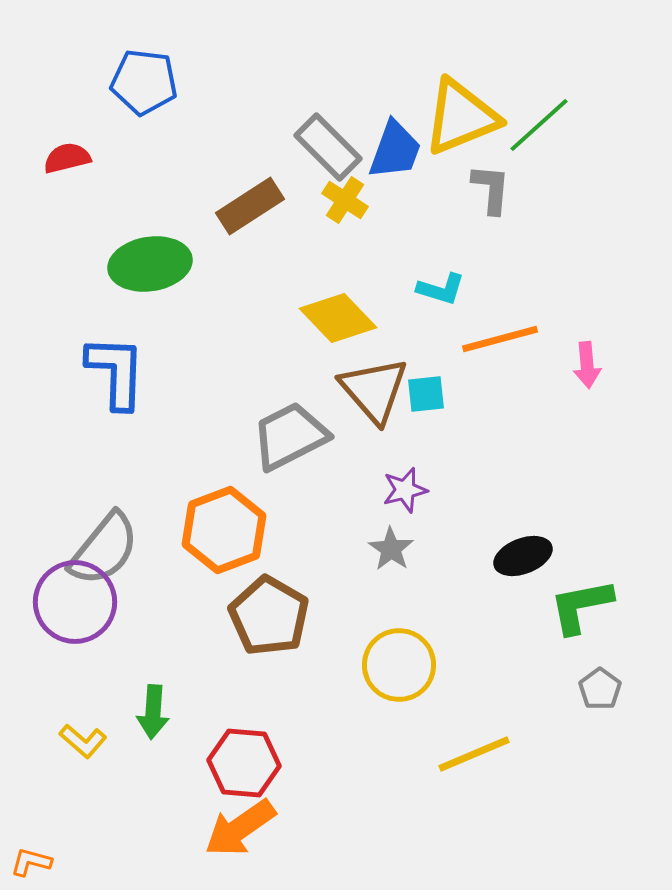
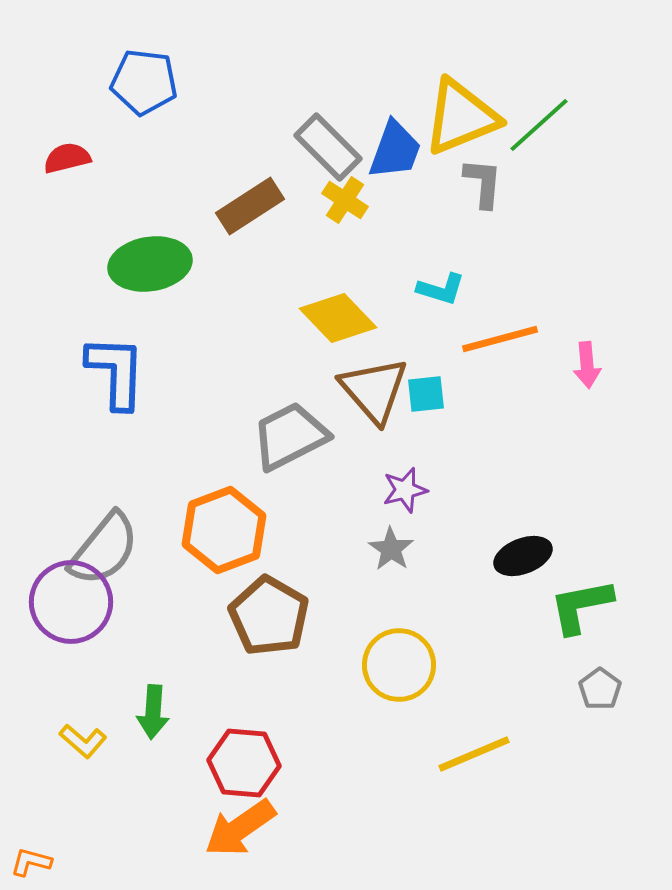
gray L-shape: moved 8 px left, 6 px up
purple circle: moved 4 px left
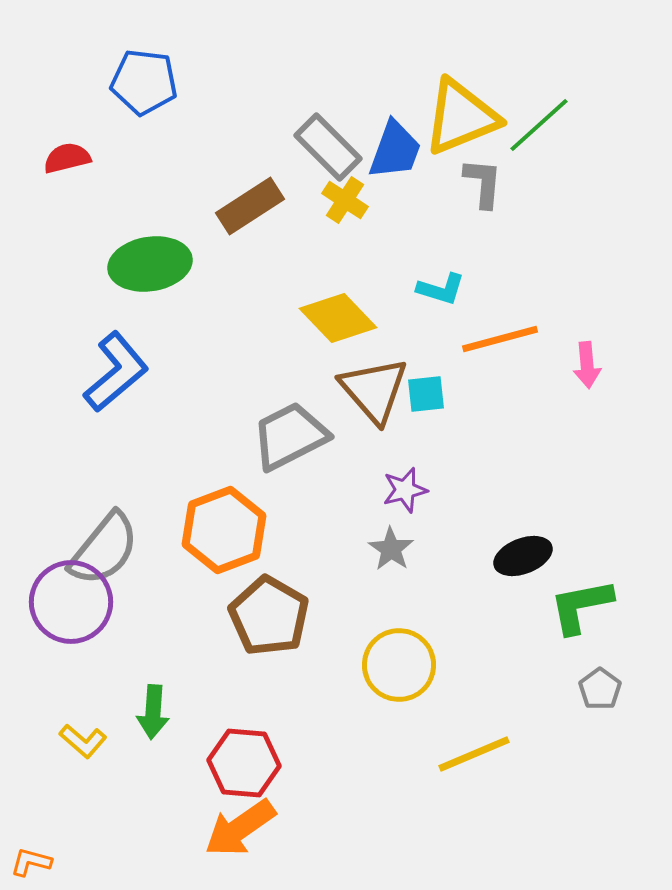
blue L-shape: rotated 48 degrees clockwise
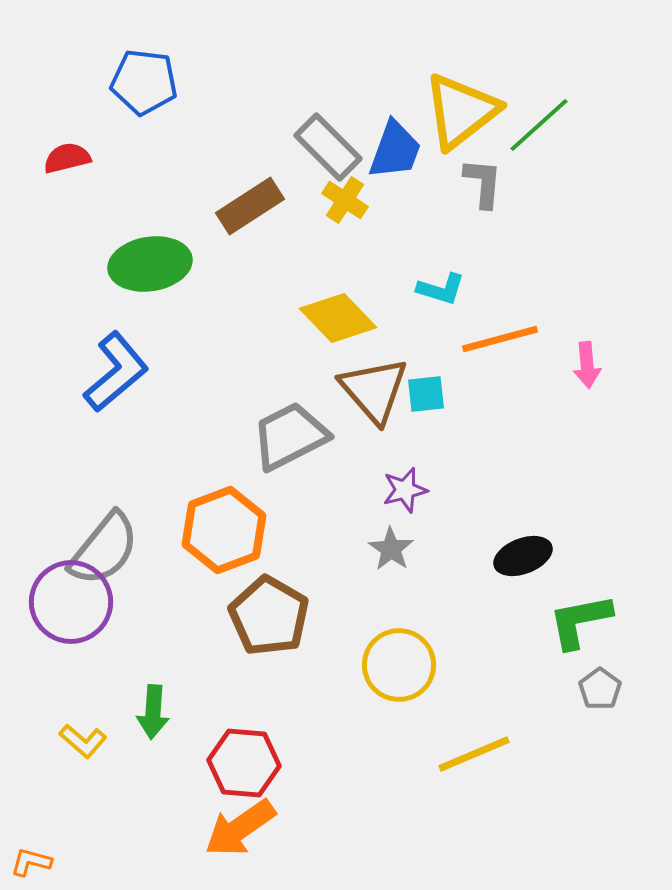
yellow triangle: moved 6 px up; rotated 16 degrees counterclockwise
green L-shape: moved 1 px left, 15 px down
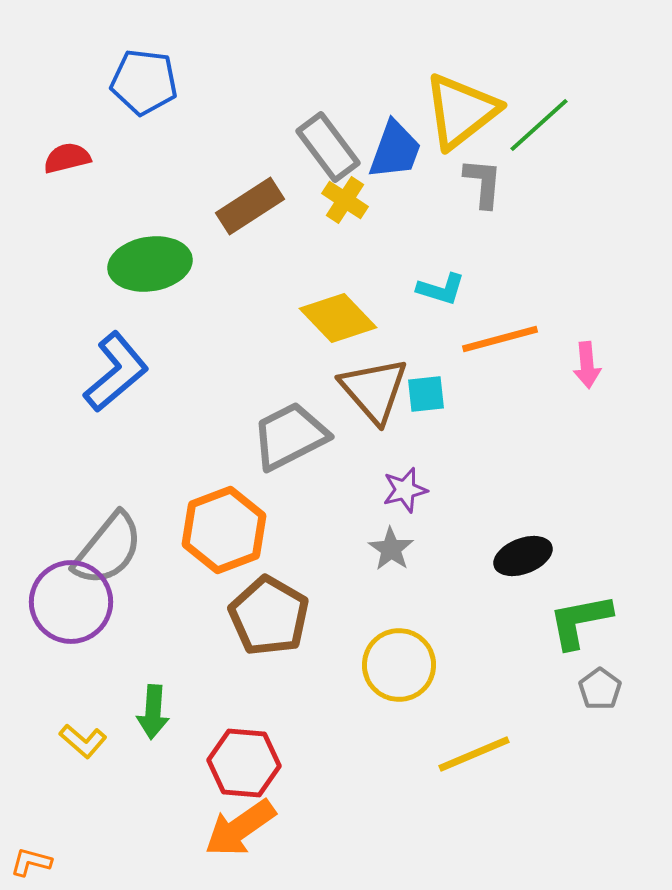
gray rectangle: rotated 8 degrees clockwise
gray semicircle: moved 4 px right
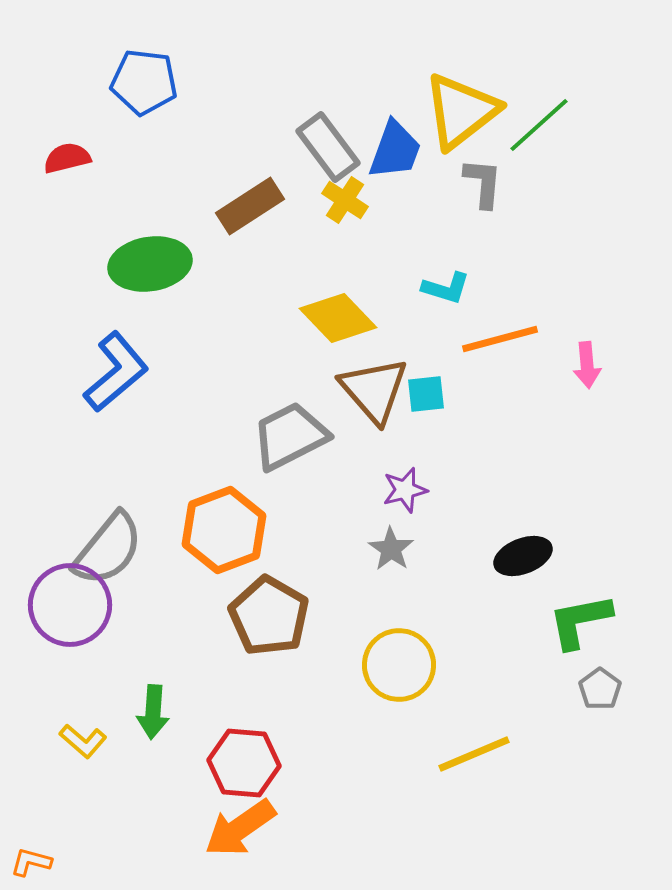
cyan L-shape: moved 5 px right, 1 px up
purple circle: moved 1 px left, 3 px down
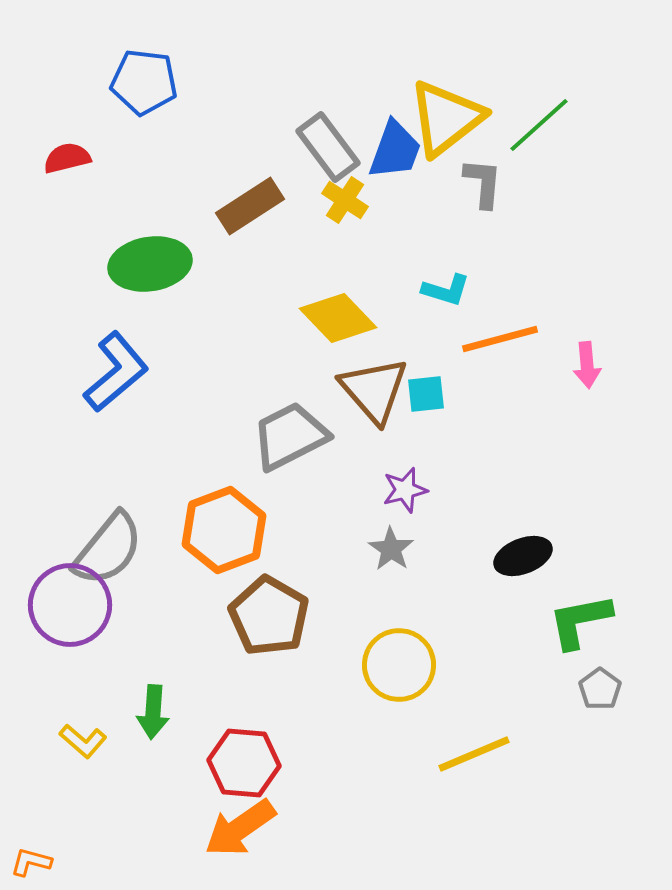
yellow triangle: moved 15 px left, 7 px down
cyan L-shape: moved 2 px down
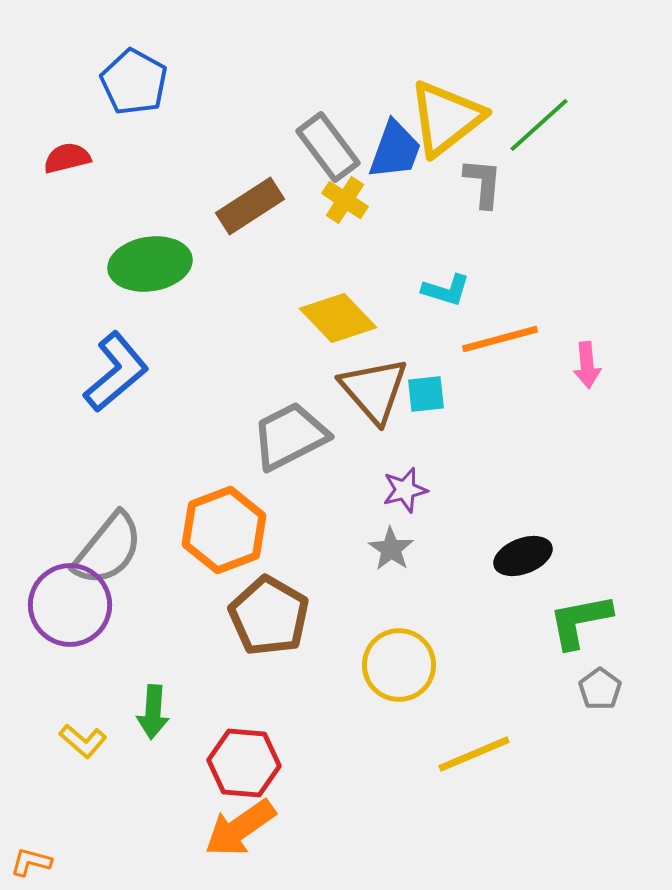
blue pentagon: moved 10 px left; rotated 22 degrees clockwise
